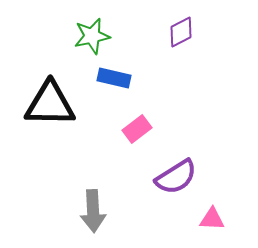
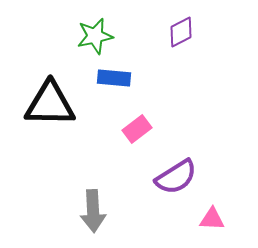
green star: moved 3 px right
blue rectangle: rotated 8 degrees counterclockwise
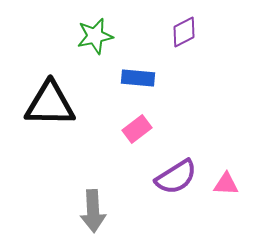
purple diamond: moved 3 px right
blue rectangle: moved 24 px right
pink triangle: moved 14 px right, 35 px up
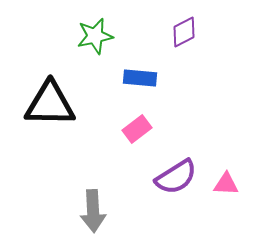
blue rectangle: moved 2 px right
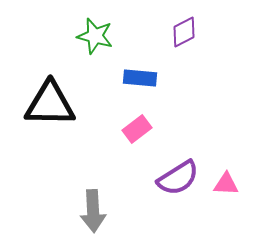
green star: rotated 27 degrees clockwise
purple semicircle: moved 2 px right, 1 px down
